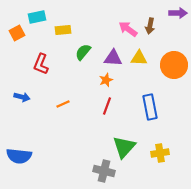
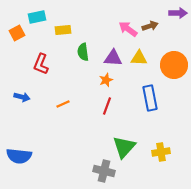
brown arrow: rotated 119 degrees counterclockwise
green semicircle: rotated 48 degrees counterclockwise
blue rectangle: moved 9 px up
yellow cross: moved 1 px right, 1 px up
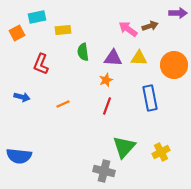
yellow cross: rotated 18 degrees counterclockwise
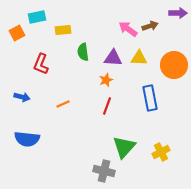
blue semicircle: moved 8 px right, 17 px up
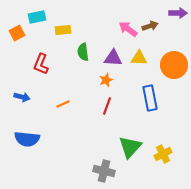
green triangle: moved 6 px right
yellow cross: moved 2 px right, 2 px down
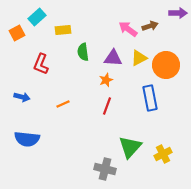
cyan rectangle: rotated 30 degrees counterclockwise
yellow triangle: rotated 30 degrees counterclockwise
orange circle: moved 8 px left
gray cross: moved 1 px right, 2 px up
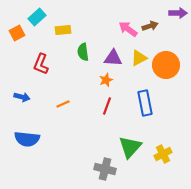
blue rectangle: moved 5 px left, 5 px down
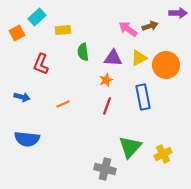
blue rectangle: moved 2 px left, 6 px up
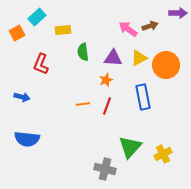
orange line: moved 20 px right; rotated 16 degrees clockwise
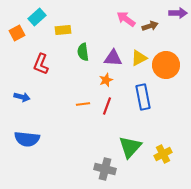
pink arrow: moved 2 px left, 10 px up
